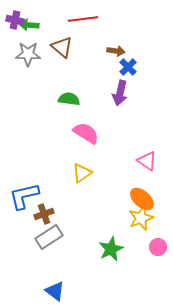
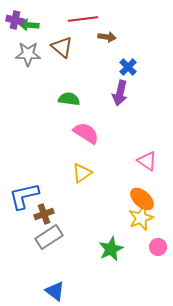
brown arrow: moved 9 px left, 14 px up
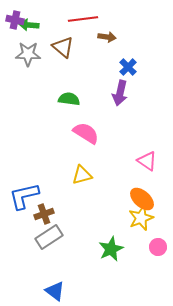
brown triangle: moved 1 px right
yellow triangle: moved 2 px down; rotated 20 degrees clockwise
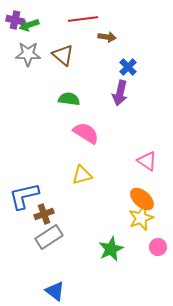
green arrow: rotated 24 degrees counterclockwise
brown triangle: moved 8 px down
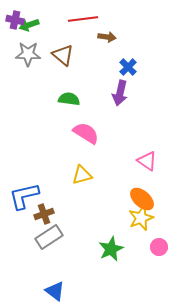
pink circle: moved 1 px right
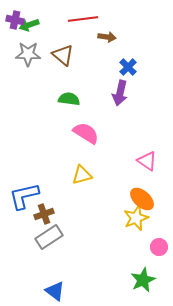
yellow star: moved 5 px left
green star: moved 32 px right, 31 px down
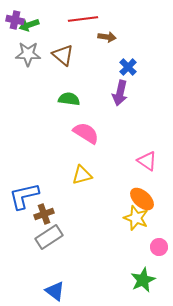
yellow star: rotated 30 degrees counterclockwise
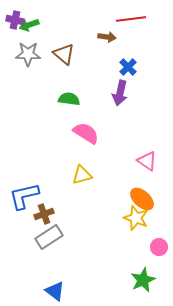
red line: moved 48 px right
brown triangle: moved 1 px right, 1 px up
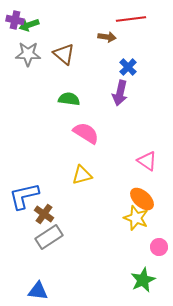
brown cross: rotated 36 degrees counterclockwise
blue triangle: moved 17 px left; rotated 30 degrees counterclockwise
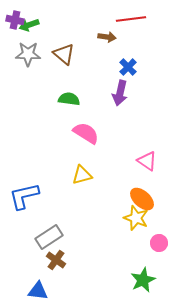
brown cross: moved 12 px right, 46 px down
pink circle: moved 4 px up
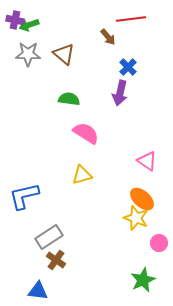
brown arrow: moved 1 px right; rotated 42 degrees clockwise
